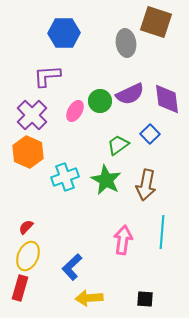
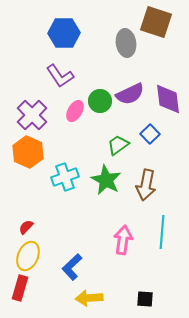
purple L-shape: moved 13 px right; rotated 120 degrees counterclockwise
purple diamond: moved 1 px right
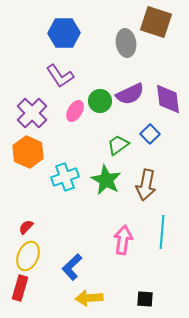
purple cross: moved 2 px up
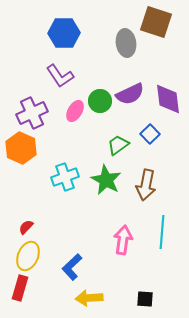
purple cross: rotated 20 degrees clockwise
orange hexagon: moved 7 px left, 4 px up
